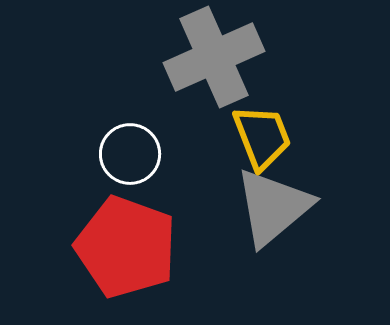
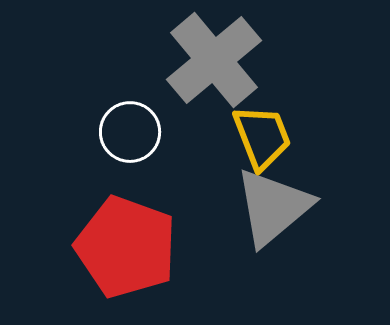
gray cross: moved 3 px down; rotated 16 degrees counterclockwise
white circle: moved 22 px up
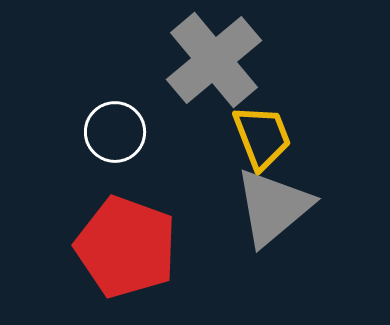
white circle: moved 15 px left
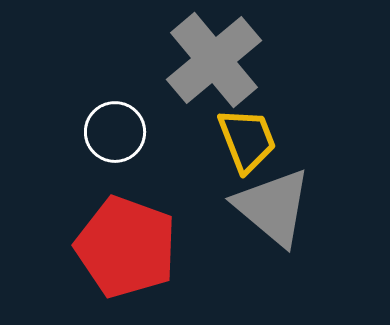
yellow trapezoid: moved 15 px left, 3 px down
gray triangle: rotated 40 degrees counterclockwise
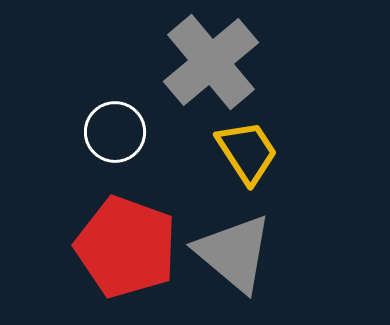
gray cross: moved 3 px left, 2 px down
yellow trapezoid: moved 12 px down; rotated 12 degrees counterclockwise
gray triangle: moved 39 px left, 46 px down
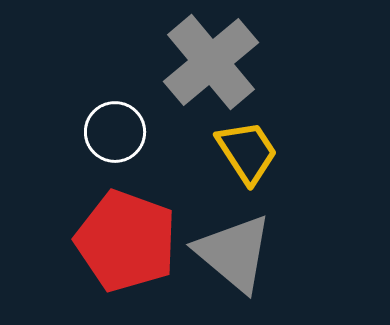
red pentagon: moved 6 px up
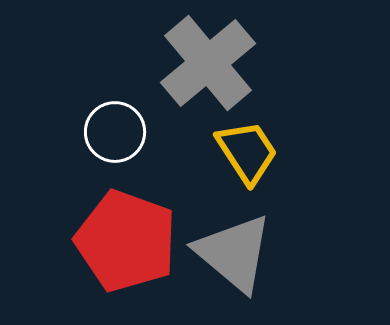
gray cross: moved 3 px left, 1 px down
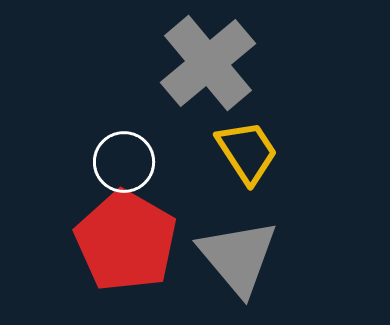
white circle: moved 9 px right, 30 px down
red pentagon: rotated 10 degrees clockwise
gray triangle: moved 4 px right, 4 px down; rotated 10 degrees clockwise
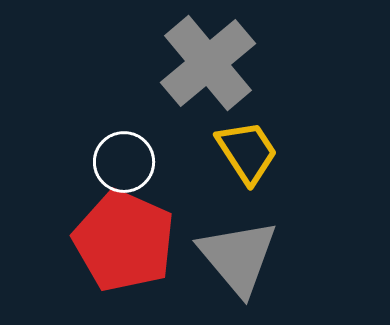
red pentagon: moved 2 px left; rotated 6 degrees counterclockwise
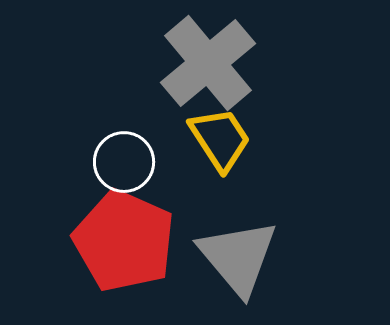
yellow trapezoid: moved 27 px left, 13 px up
